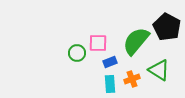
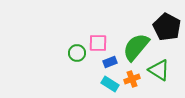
green semicircle: moved 6 px down
cyan rectangle: rotated 54 degrees counterclockwise
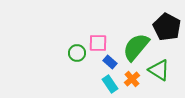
blue rectangle: rotated 64 degrees clockwise
orange cross: rotated 21 degrees counterclockwise
cyan rectangle: rotated 24 degrees clockwise
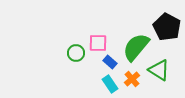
green circle: moved 1 px left
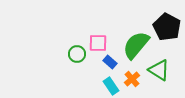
green semicircle: moved 2 px up
green circle: moved 1 px right, 1 px down
cyan rectangle: moved 1 px right, 2 px down
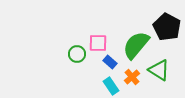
orange cross: moved 2 px up
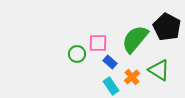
green semicircle: moved 1 px left, 6 px up
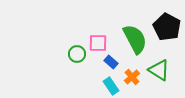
green semicircle: rotated 112 degrees clockwise
blue rectangle: moved 1 px right
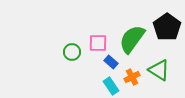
black pentagon: rotated 8 degrees clockwise
green semicircle: moved 3 px left; rotated 116 degrees counterclockwise
green circle: moved 5 px left, 2 px up
orange cross: rotated 14 degrees clockwise
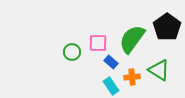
orange cross: rotated 21 degrees clockwise
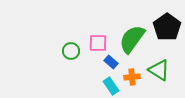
green circle: moved 1 px left, 1 px up
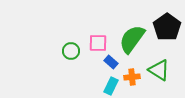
cyan rectangle: rotated 60 degrees clockwise
